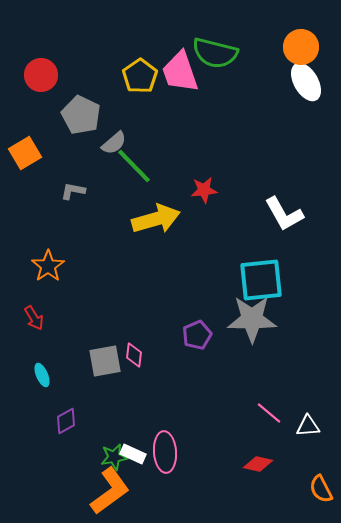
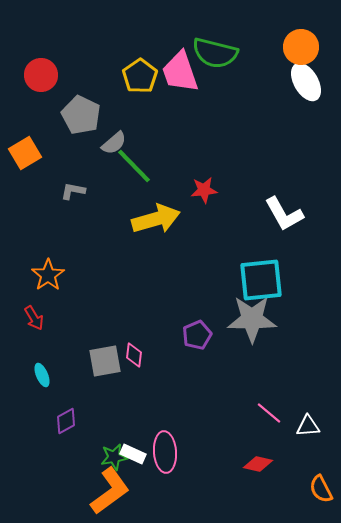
orange star: moved 9 px down
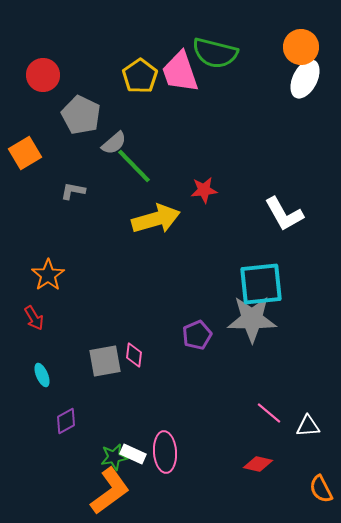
red circle: moved 2 px right
white ellipse: moved 1 px left, 3 px up; rotated 57 degrees clockwise
cyan square: moved 4 px down
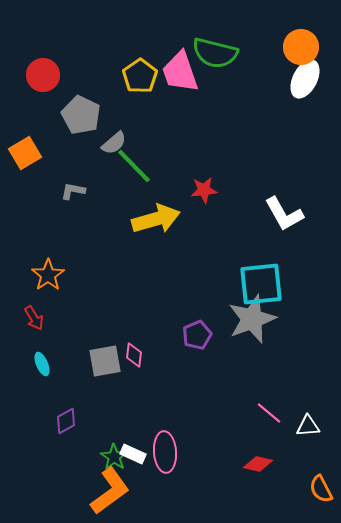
gray star: rotated 21 degrees counterclockwise
cyan ellipse: moved 11 px up
green star: rotated 28 degrees counterclockwise
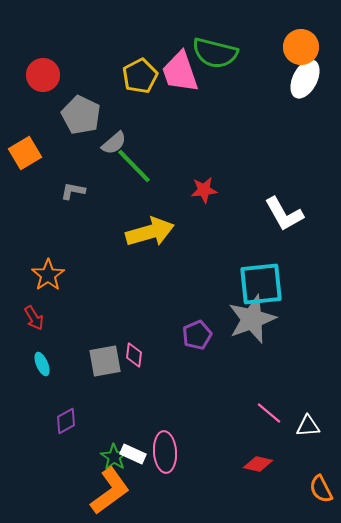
yellow pentagon: rotated 8 degrees clockwise
yellow arrow: moved 6 px left, 13 px down
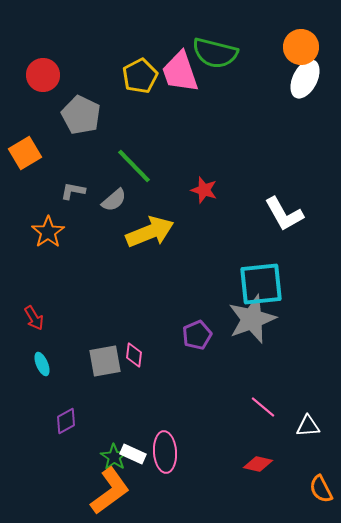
gray semicircle: moved 57 px down
red star: rotated 24 degrees clockwise
yellow arrow: rotated 6 degrees counterclockwise
orange star: moved 43 px up
pink line: moved 6 px left, 6 px up
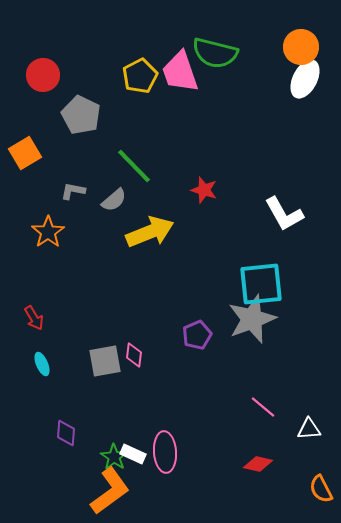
purple diamond: moved 12 px down; rotated 56 degrees counterclockwise
white triangle: moved 1 px right, 3 px down
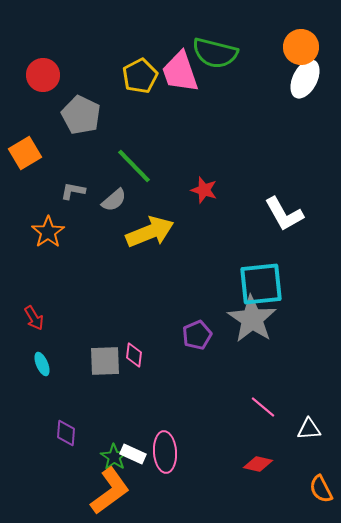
gray star: rotated 18 degrees counterclockwise
gray square: rotated 8 degrees clockwise
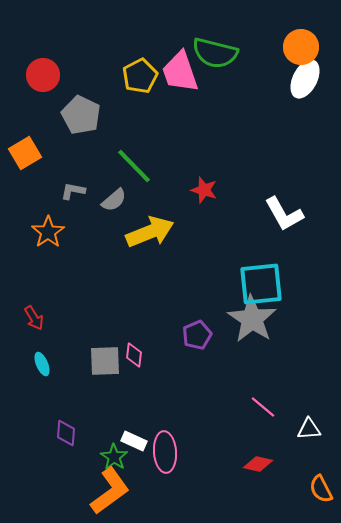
white rectangle: moved 1 px right, 13 px up
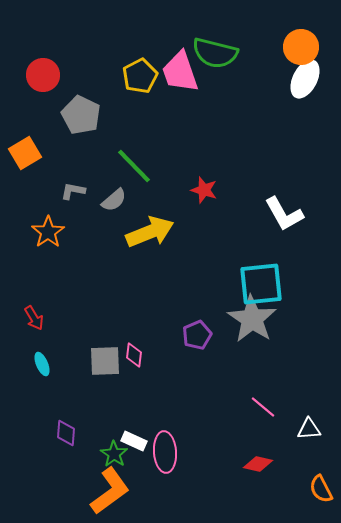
green star: moved 3 px up
